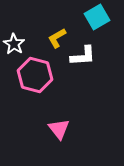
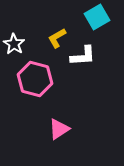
pink hexagon: moved 4 px down
pink triangle: rotated 35 degrees clockwise
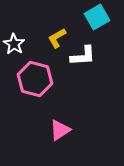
pink triangle: moved 1 px right, 1 px down
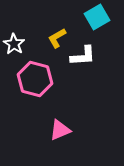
pink triangle: rotated 10 degrees clockwise
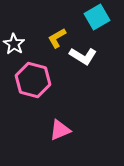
white L-shape: rotated 36 degrees clockwise
pink hexagon: moved 2 px left, 1 px down
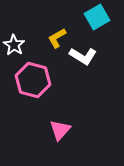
white star: moved 1 px down
pink triangle: rotated 25 degrees counterclockwise
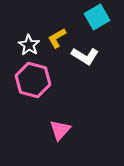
white star: moved 15 px right
white L-shape: moved 2 px right
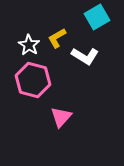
pink triangle: moved 1 px right, 13 px up
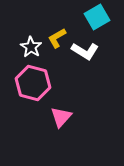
white star: moved 2 px right, 2 px down
white L-shape: moved 5 px up
pink hexagon: moved 3 px down
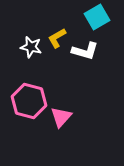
white star: rotated 20 degrees counterclockwise
white L-shape: rotated 16 degrees counterclockwise
pink hexagon: moved 4 px left, 18 px down
